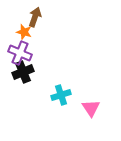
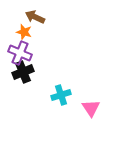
brown arrow: rotated 84 degrees counterclockwise
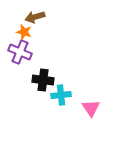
brown arrow: rotated 42 degrees counterclockwise
purple cross: moved 1 px up
black cross: moved 20 px right, 8 px down; rotated 30 degrees clockwise
cyan cross: rotated 12 degrees clockwise
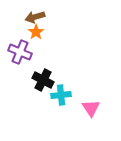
orange star: moved 12 px right; rotated 21 degrees clockwise
black cross: rotated 20 degrees clockwise
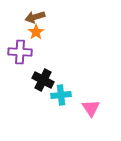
purple cross: rotated 20 degrees counterclockwise
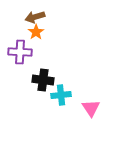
black cross: rotated 20 degrees counterclockwise
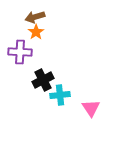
black cross: rotated 35 degrees counterclockwise
cyan cross: moved 1 px left
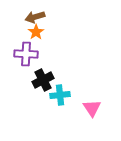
purple cross: moved 6 px right, 2 px down
pink triangle: moved 1 px right
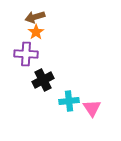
cyan cross: moved 9 px right, 6 px down
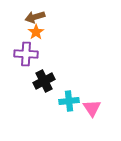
black cross: moved 1 px right, 1 px down
